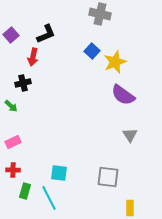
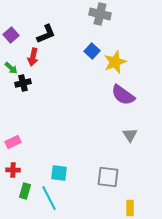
green arrow: moved 38 px up
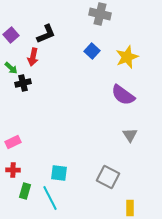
yellow star: moved 12 px right, 5 px up
gray square: rotated 20 degrees clockwise
cyan line: moved 1 px right
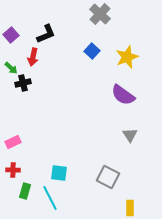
gray cross: rotated 30 degrees clockwise
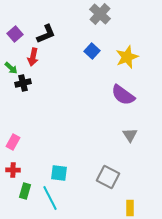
purple square: moved 4 px right, 1 px up
pink rectangle: rotated 35 degrees counterclockwise
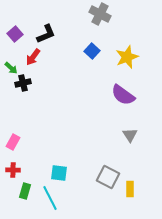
gray cross: rotated 15 degrees counterclockwise
red arrow: rotated 24 degrees clockwise
yellow rectangle: moved 19 px up
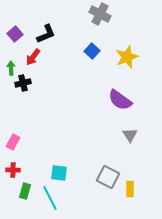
green arrow: rotated 136 degrees counterclockwise
purple semicircle: moved 3 px left, 5 px down
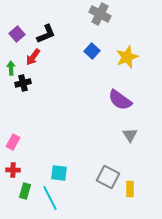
purple square: moved 2 px right
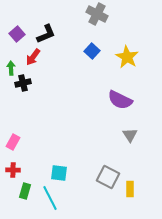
gray cross: moved 3 px left
yellow star: rotated 20 degrees counterclockwise
purple semicircle: rotated 10 degrees counterclockwise
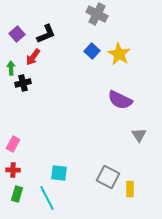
yellow star: moved 8 px left, 3 px up
gray triangle: moved 9 px right
pink rectangle: moved 2 px down
green rectangle: moved 8 px left, 3 px down
cyan line: moved 3 px left
